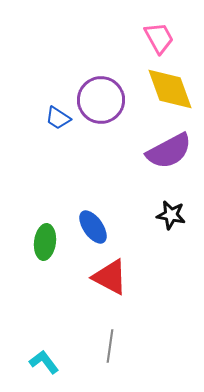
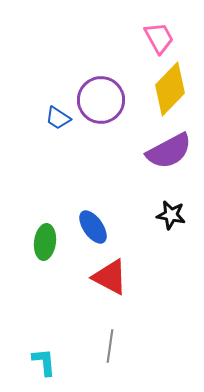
yellow diamond: rotated 64 degrees clockwise
cyan L-shape: rotated 32 degrees clockwise
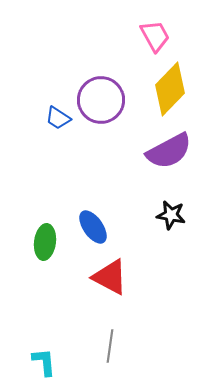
pink trapezoid: moved 4 px left, 2 px up
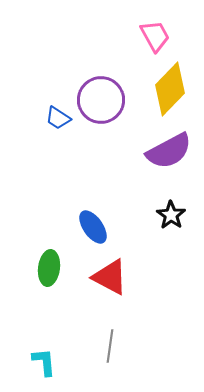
black star: rotated 24 degrees clockwise
green ellipse: moved 4 px right, 26 px down
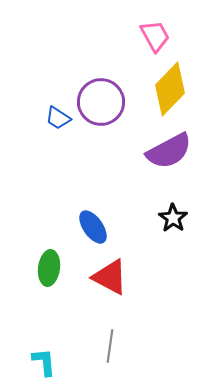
purple circle: moved 2 px down
black star: moved 2 px right, 3 px down
